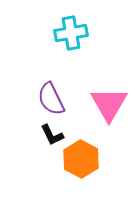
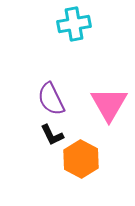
cyan cross: moved 3 px right, 9 px up
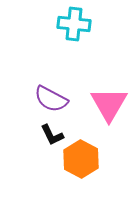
cyan cross: rotated 16 degrees clockwise
purple semicircle: rotated 36 degrees counterclockwise
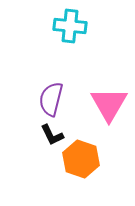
cyan cross: moved 4 px left, 2 px down
purple semicircle: rotated 76 degrees clockwise
orange hexagon: rotated 9 degrees counterclockwise
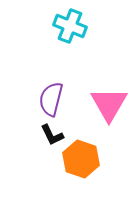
cyan cross: rotated 16 degrees clockwise
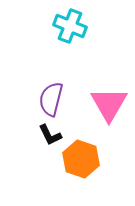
black L-shape: moved 2 px left
